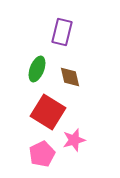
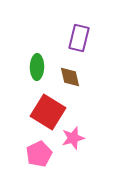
purple rectangle: moved 17 px right, 6 px down
green ellipse: moved 2 px up; rotated 20 degrees counterclockwise
pink star: moved 1 px left, 2 px up
pink pentagon: moved 3 px left
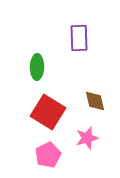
purple rectangle: rotated 16 degrees counterclockwise
brown diamond: moved 25 px right, 24 px down
pink star: moved 14 px right
pink pentagon: moved 9 px right, 1 px down
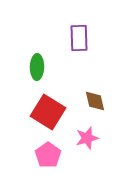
pink pentagon: rotated 10 degrees counterclockwise
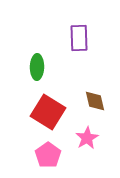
pink star: rotated 15 degrees counterclockwise
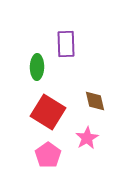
purple rectangle: moved 13 px left, 6 px down
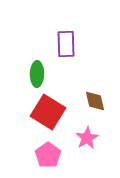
green ellipse: moved 7 px down
